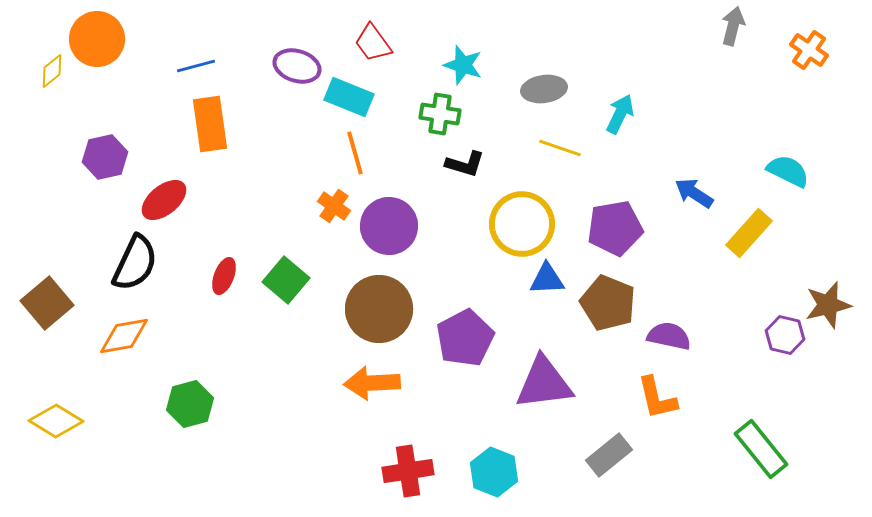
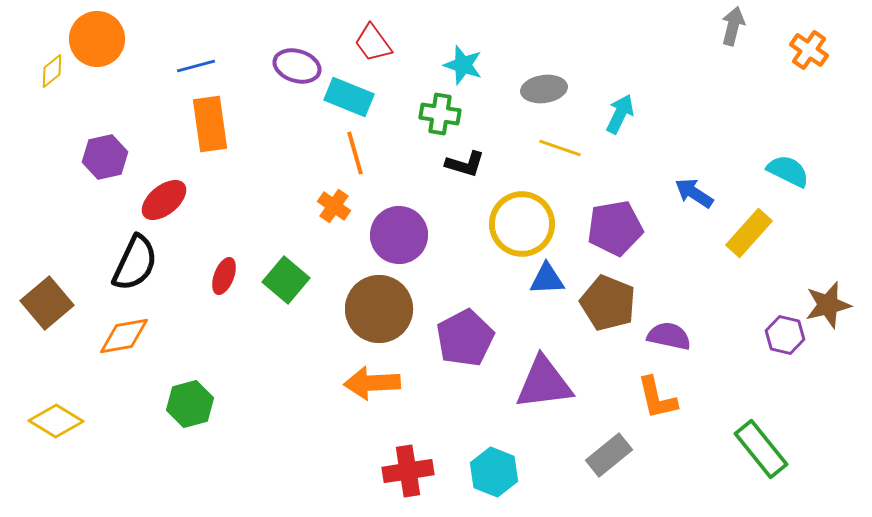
purple circle at (389, 226): moved 10 px right, 9 px down
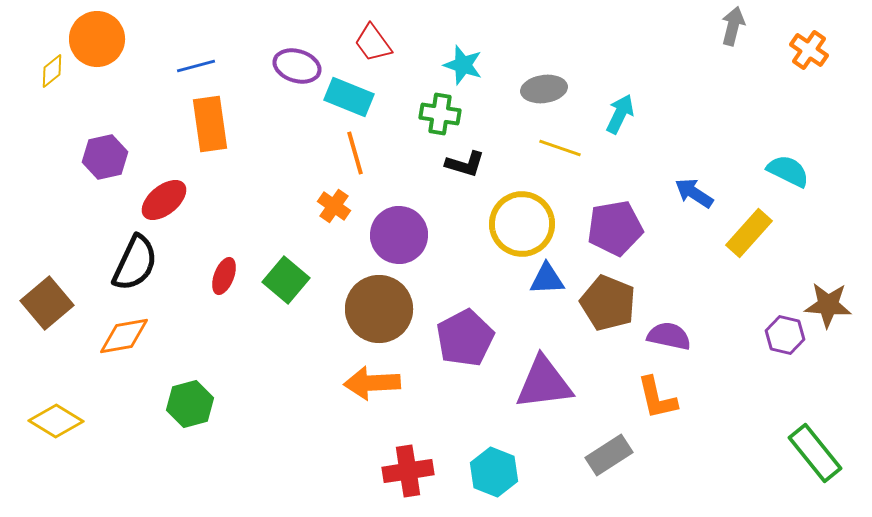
brown star at (828, 305): rotated 18 degrees clockwise
green rectangle at (761, 449): moved 54 px right, 4 px down
gray rectangle at (609, 455): rotated 6 degrees clockwise
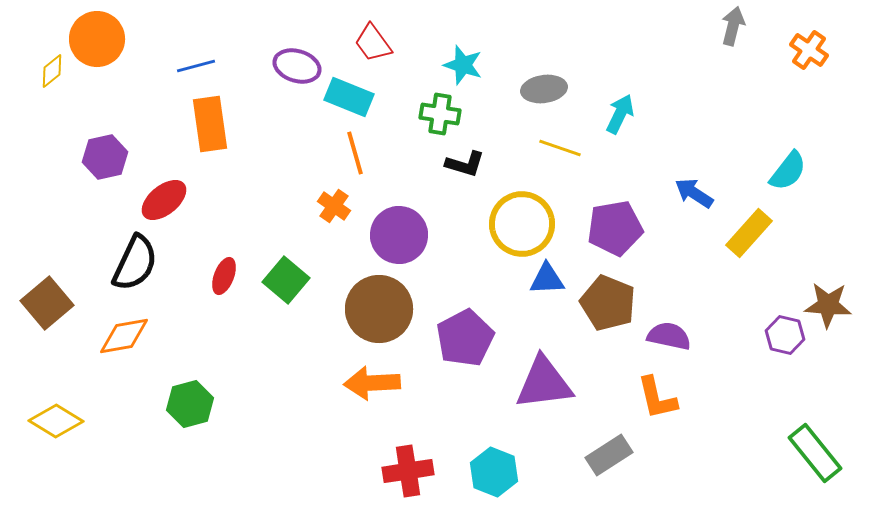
cyan semicircle at (788, 171): rotated 102 degrees clockwise
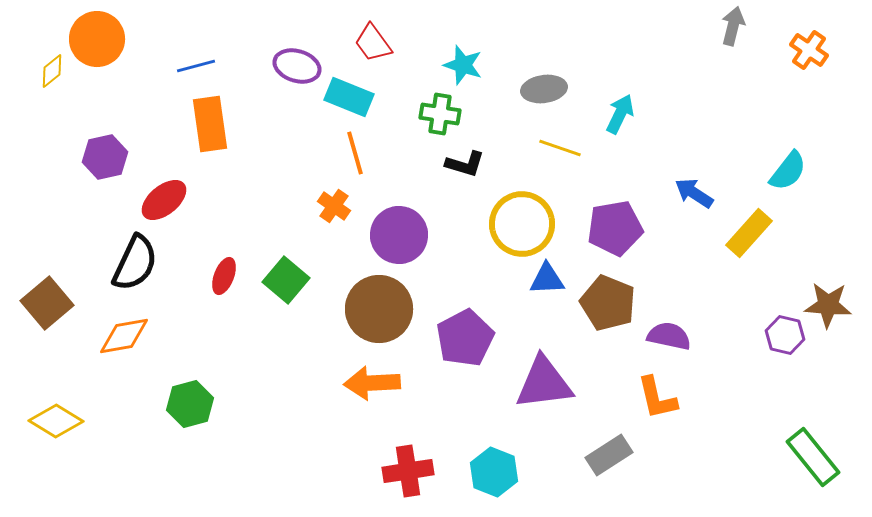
green rectangle at (815, 453): moved 2 px left, 4 px down
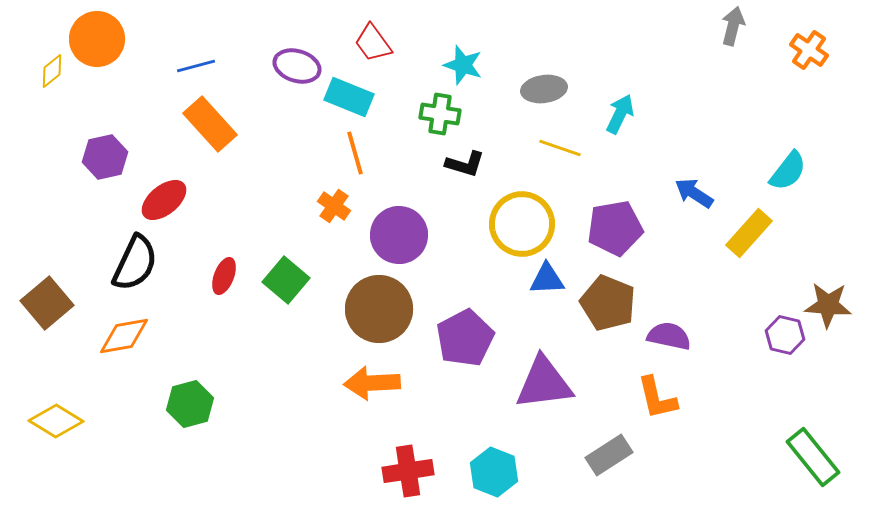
orange rectangle at (210, 124): rotated 34 degrees counterclockwise
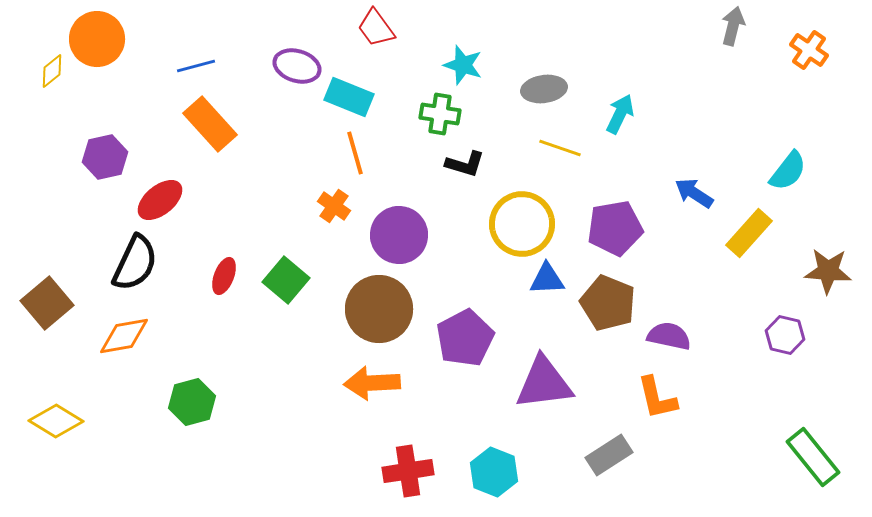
red trapezoid at (373, 43): moved 3 px right, 15 px up
red ellipse at (164, 200): moved 4 px left
brown star at (828, 305): moved 34 px up
green hexagon at (190, 404): moved 2 px right, 2 px up
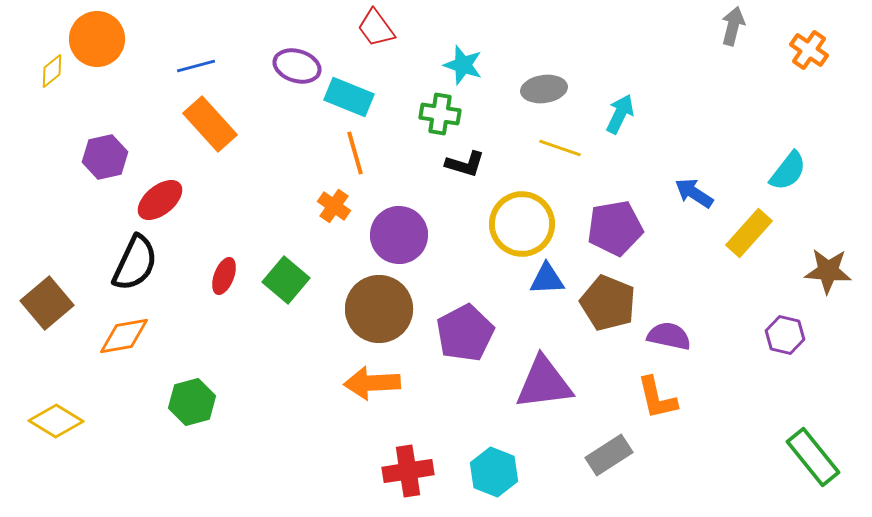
purple pentagon at (465, 338): moved 5 px up
